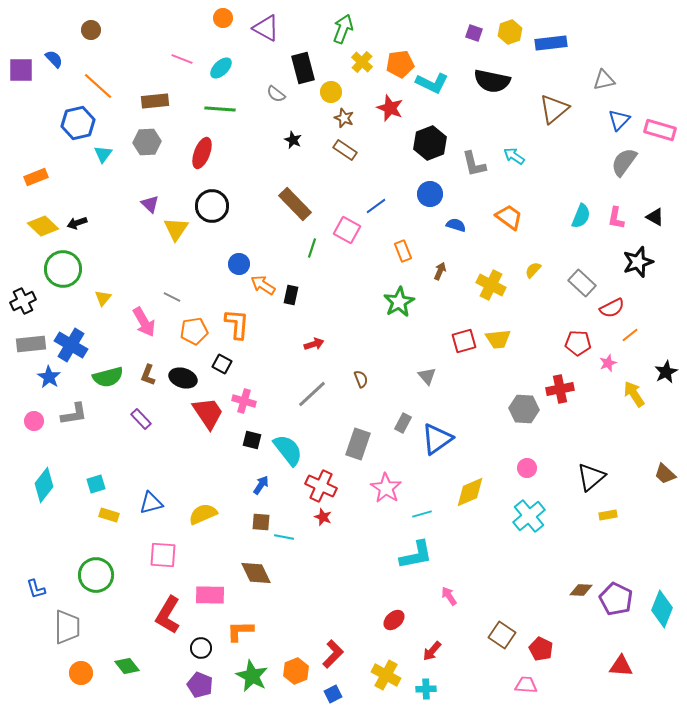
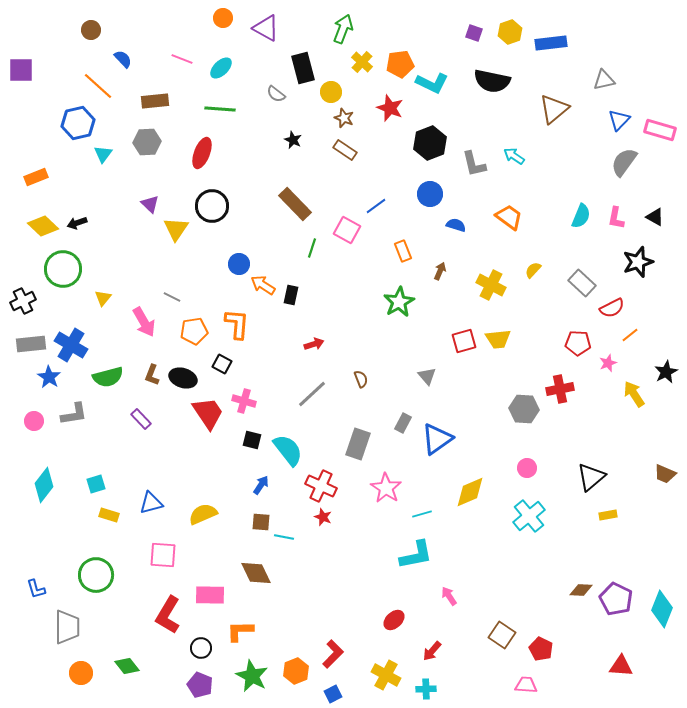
blue semicircle at (54, 59): moved 69 px right
brown L-shape at (148, 375): moved 4 px right
brown trapezoid at (665, 474): rotated 20 degrees counterclockwise
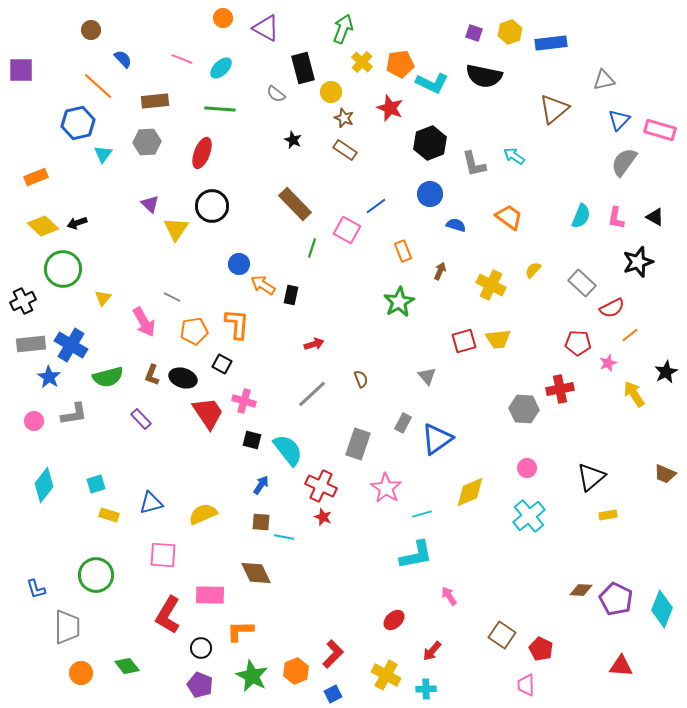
black semicircle at (492, 81): moved 8 px left, 5 px up
pink trapezoid at (526, 685): rotated 95 degrees counterclockwise
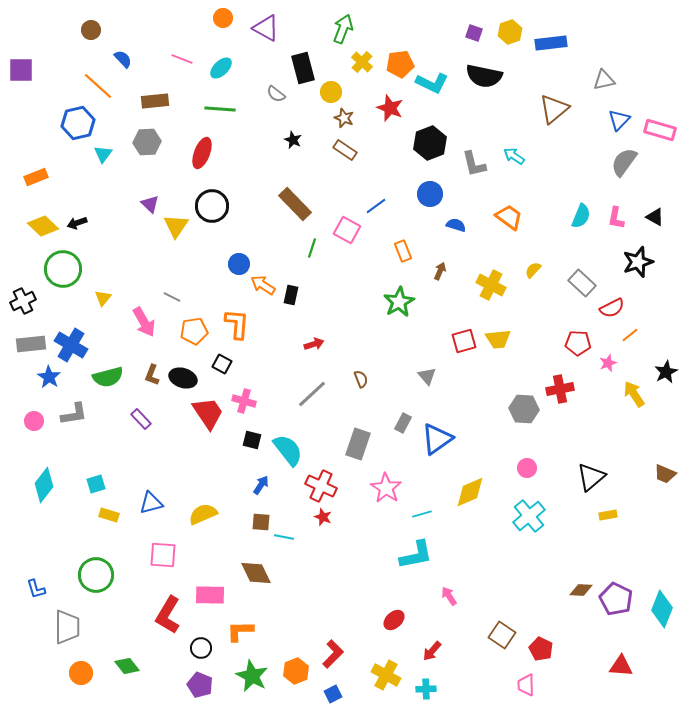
yellow triangle at (176, 229): moved 3 px up
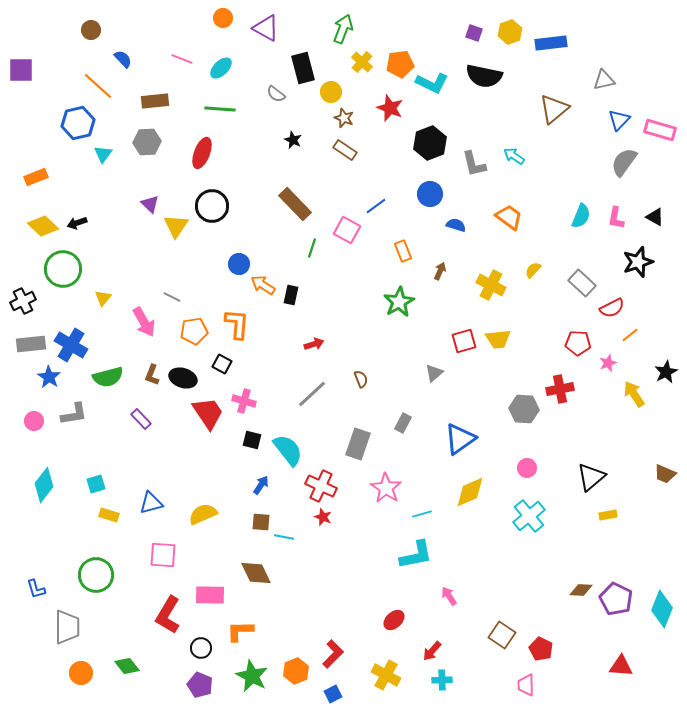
gray triangle at (427, 376): moved 7 px right, 3 px up; rotated 30 degrees clockwise
blue triangle at (437, 439): moved 23 px right
cyan cross at (426, 689): moved 16 px right, 9 px up
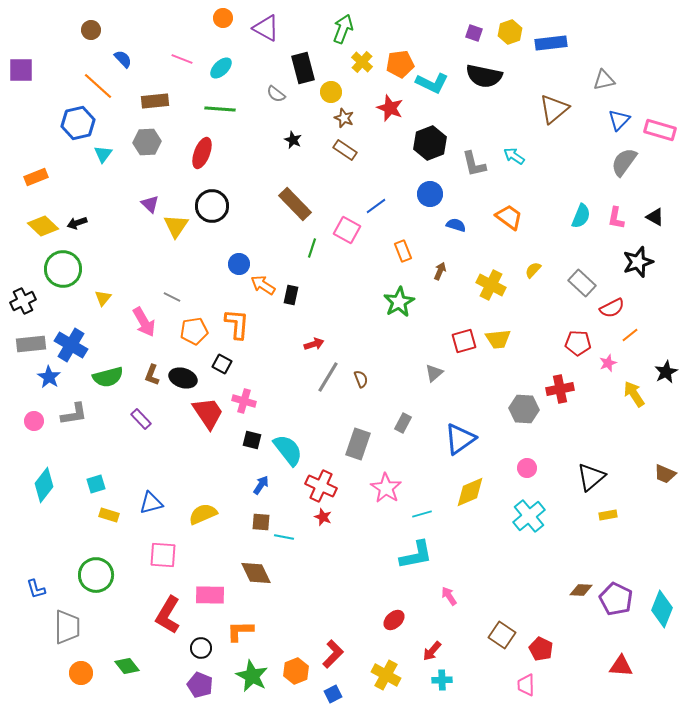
gray line at (312, 394): moved 16 px right, 17 px up; rotated 16 degrees counterclockwise
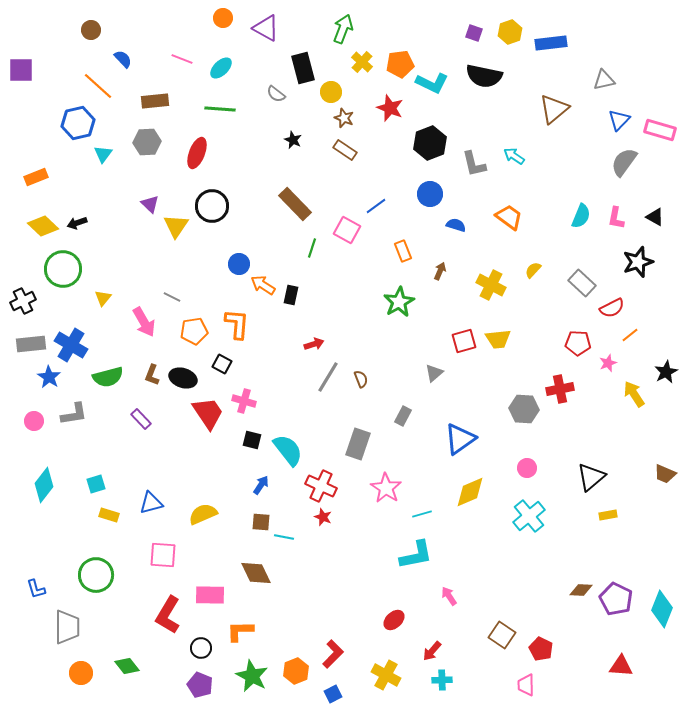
red ellipse at (202, 153): moved 5 px left
gray rectangle at (403, 423): moved 7 px up
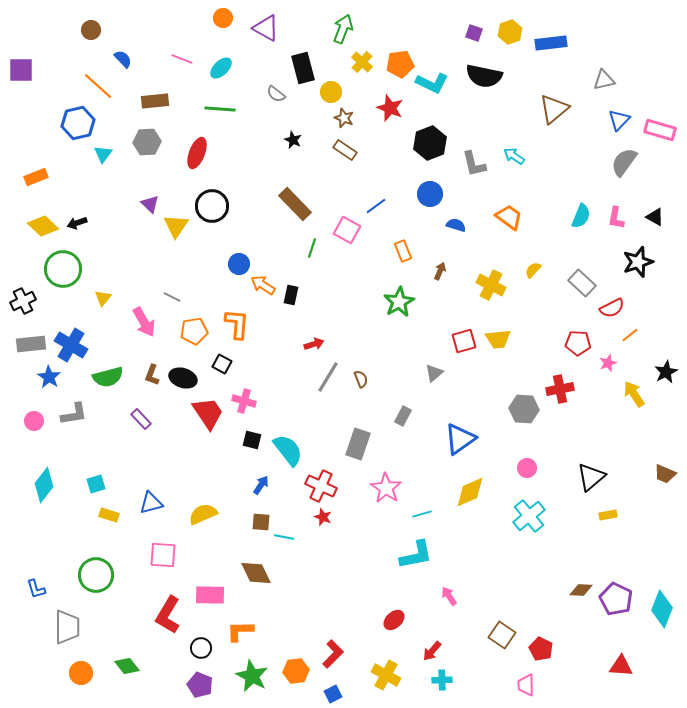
orange hexagon at (296, 671): rotated 15 degrees clockwise
